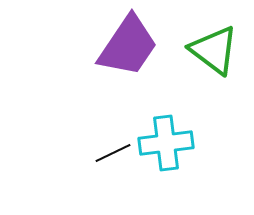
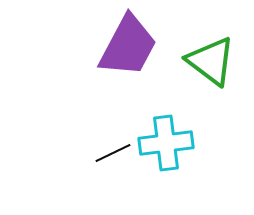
purple trapezoid: rotated 6 degrees counterclockwise
green triangle: moved 3 px left, 11 px down
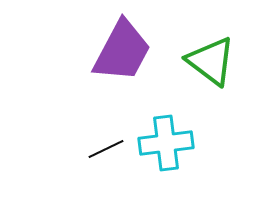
purple trapezoid: moved 6 px left, 5 px down
black line: moved 7 px left, 4 px up
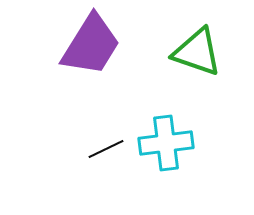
purple trapezoid: moved 31 px left, 6 px up; rotated 4 degrees clockwise
green triangle: moved 14 px left, 9 px up; rotated 18 degrees counterclockwise
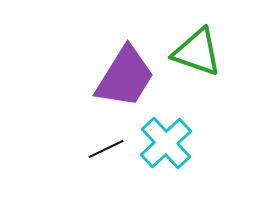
purple trapezoid: moved 34 px right, 32 px down
cyan cross: rotated 36 degrees counterclockwise
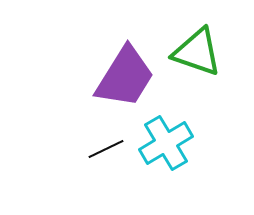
cyan cross: rotated 12 degrees clockwise
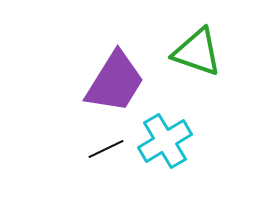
purple trapezoid: moved 10 px left, 5 px down
cyan cross: moved 1 px left, 2 px up
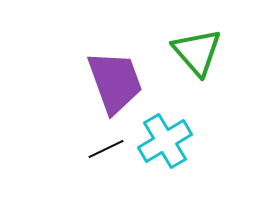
green triangle: rotated 30 degrees clockwise
purple trapezoid: rotated 52 degrees counterclockwise
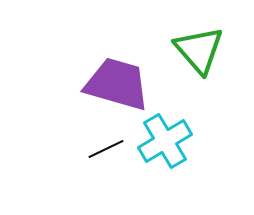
green triangle: moved 2 px right, 2 px up
purple trapezoid: moved 2 px right, 2 px down; rotated 54 degrees counterclockwise
